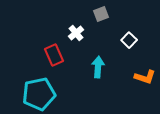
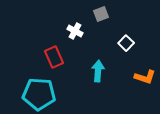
white cross: moved 1 px left, 2 px up; rotated 21 degrees counterclockwise
white square: moved 3 px left, 3 px down
red rectangle: moved 2 px down
cyan arrow: moved 4 px down
cyan pentagon: rotated 16 degrees clockwise
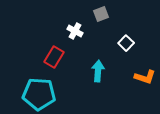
red rectangle: rotated 55 degrees clockwise
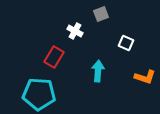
white square: rotated 21 degrees counterclockwise
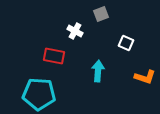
red rectangle: moved 1 px up; rotated 70 degrees clockwise
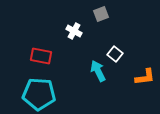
white cross: moved 1 px left
white square: moved 11 px left, 11 px down; rotated 14 degrees clockwise
red rectangle: moved 13 px left
cyan arrow: rotated 30 degrees counterclockwise
orange L-shape: rotated 25 degrees counterclockwise
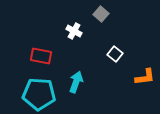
gray square: rotated 28 degrees counterclockwise
cyan arrow: moved 22 px left, 11 px down; rotated 45 degrees clockwise
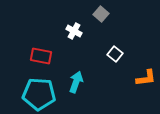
orange L-shape: moved 1 px right, 1 px down
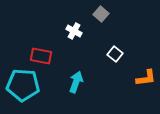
cyan pentagon: moved 16 px left, 9 px up
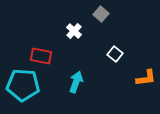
white cross: rotated 14 degrees clockwise
